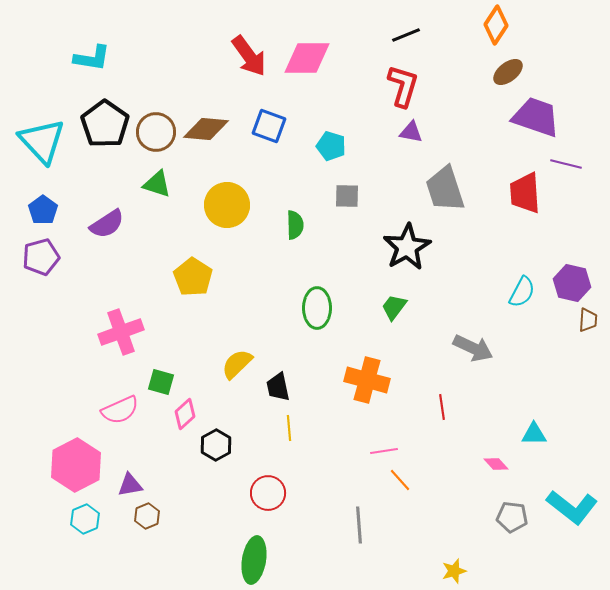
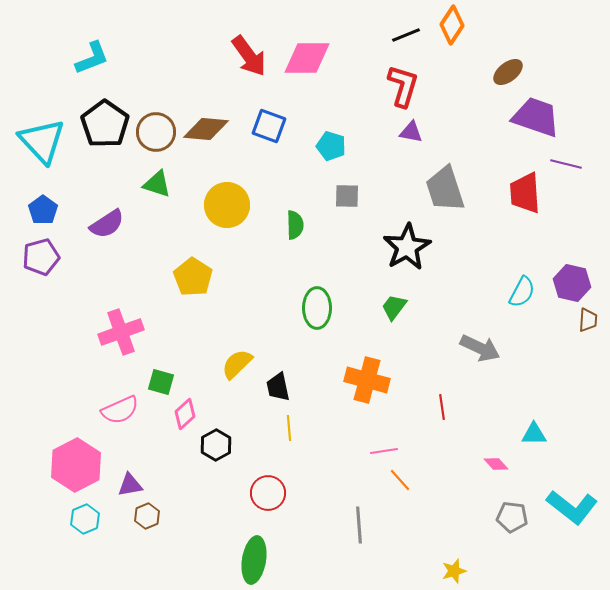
orange diamond at (496, 25): moved 44 px left
cyan L-shape at (92, 58): rotated 30 degrees counterclockwise
gray arrow at (473, 348): moved 7 px right
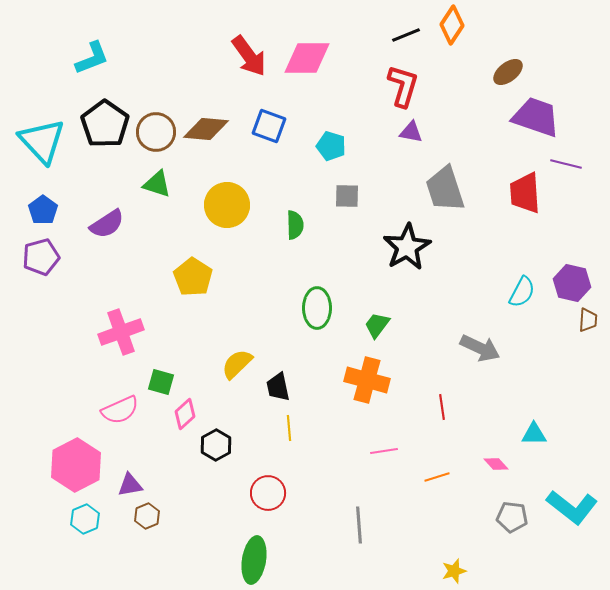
green trapezoid at (394, 307): moved 17 px left, 18 px down
orange line at (400, 480): moved 37 px right, 3 px up; rotated 65 degrees counterclockwise
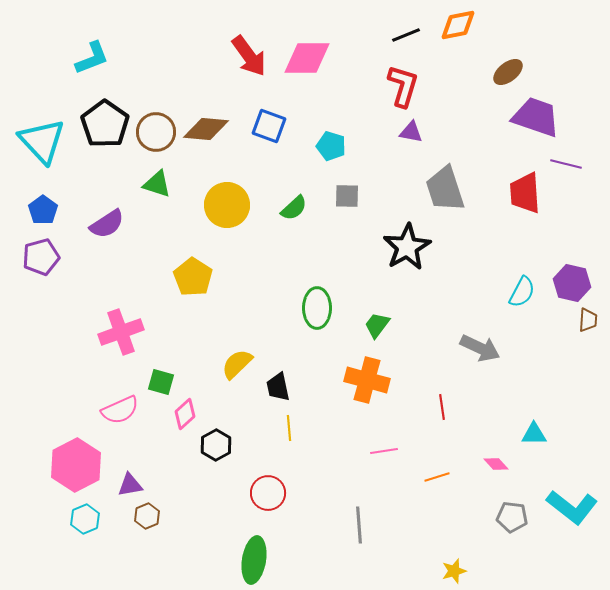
orange diamond at (452, 25): moved 6 px right; rotated 45 degrees clockwise
green semicircle at (295, 225): moved 1 px left, 17 px up; rotated 48 degrees clockwise
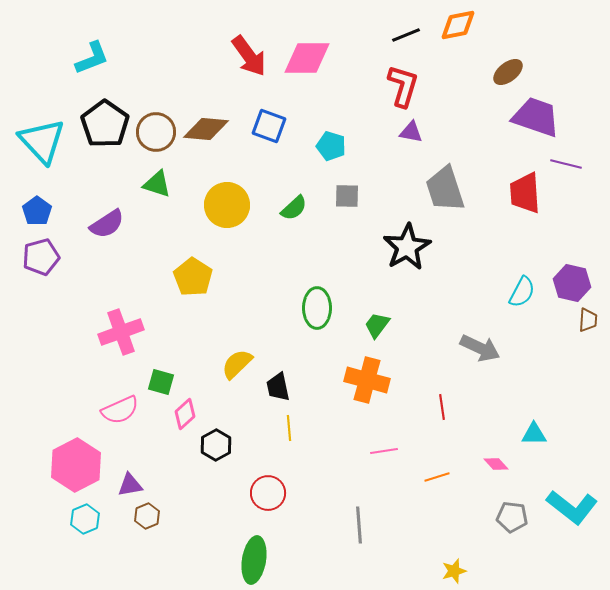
blue pentagon at (43, 210): moved 6 px left, 1 px down
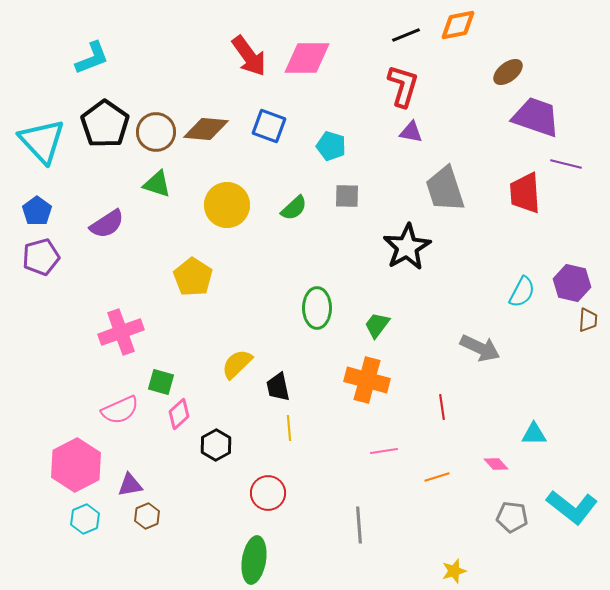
pink diamond at (185, 414): moved 6 px left
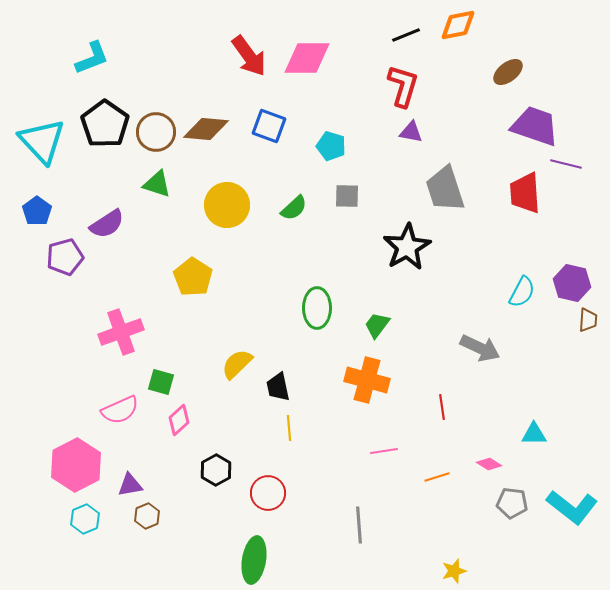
purple trapezoid at (536, 117): moved 1 px left, 9 px down
purple pentagon at (41, 257): moved 24 px right
pink diamond at (179, 414): moved 6 px down
black hexagon at (216, 445): moved 25 px down
pink diamond at (496, 464): moved 7 px left; rotated 15 degrees counterclockwise
gray pentagon at (512, 517): moved 14 px up
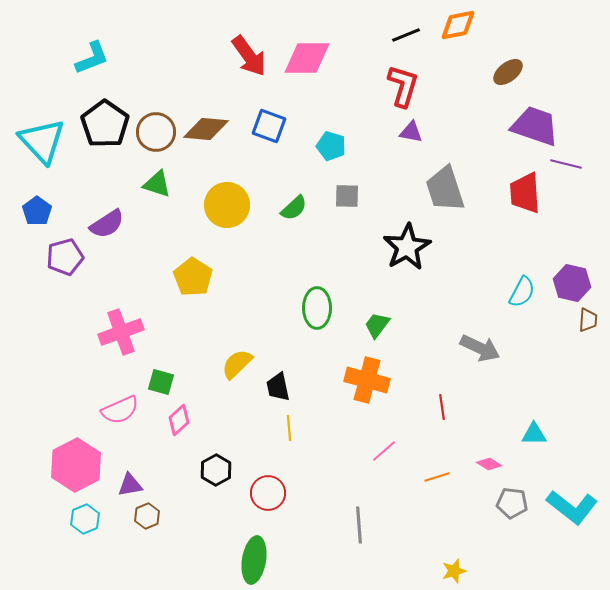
pink line at (384, 451): rotated 32 degrees counterclockwise
